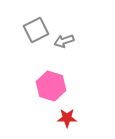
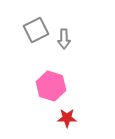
gray arrow: moved 2 px up; rotated 72 degrees counterclockwise
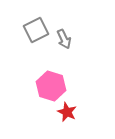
gray arrow: rotated 24 degrees counterclockwise
red star: moved 6 px up; rotated 24 degrees clockwise
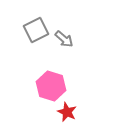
gray arrow: rotated 24 degrees counterclockwise
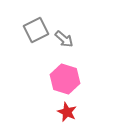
pink hexagon: moved 14 px right, 7 px up
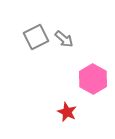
gray square: moved 7 px down
pink hexagon: moved 28 px right; rotated 12 degrees clockwise
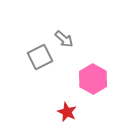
gray square: moved 4 px right, 20 px down
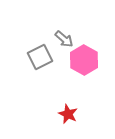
pink hexagon: moved 9 px left, 19 px up
red star: moved 1 px right, 2 px down
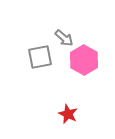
gray arrow: moved 1 px up
gray square: rotated 15 degrees clockwise
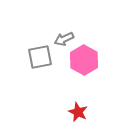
gray arrow: moved 1 px down; rotated 114 degrees clockwise
red star: moved 10 px right, 2 px up
